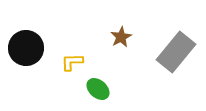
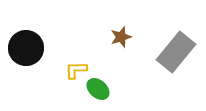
brown star: rotated 10 degrees clockwise
yellow L-shape: moved 4 px right, 8 px down
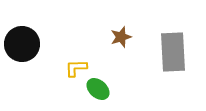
black circle: moved 4 px left, 4 px up
gray rectangle: moved 3 px left; rotated 42 degrees counterclockwise
yellow L-shape: moved 2 px up
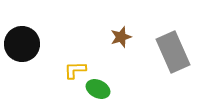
gray rectangle: rotated 21 degrees counterclockwise
yellow L-shape: moved 1 px left, 2 px down
green ellipse: rotated 15 degrees counterclockwise
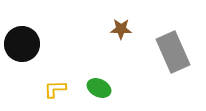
brown star: moved 8 px up; rotated 20 degrees clockwise
yellow L-shape: moved 20 px left, 19 px down
green ellipse: moved 1 px right, 1 px up
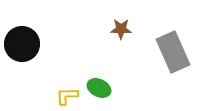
yellow L-shape: moved 12 px right, 7 px down
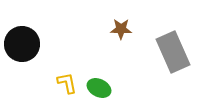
yellow L-shape: moved 13 px up; rotated 80 degrees clockwise
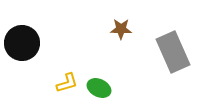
black circle: moved 1 px up
yellow L-shape: rotated 85 degrees clockwise
